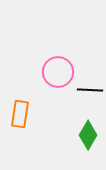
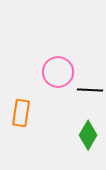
orange rectangle: moved 1 px right, 1 px up
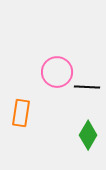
pink circle: moved 1 px left
black line: moved 3 px left, 3 px up
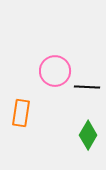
pink circle: moved 2 px left, 1 px up
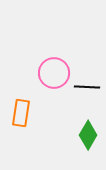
pink circle: moved 1 px left, 2 px down
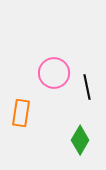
black line: rotated 75 degrees clockwise
green diamond: moved 8 px left, 5 px down
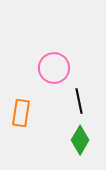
pink circle: moved 5 px up
black line: moved 8 px left, 14 px down
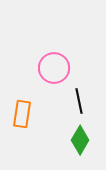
orange rectangle: moved 1 px right, 1 px down
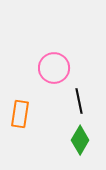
orange rectangle: moved 2 px left
